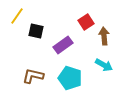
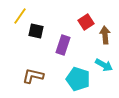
yellow line: moved 3 px right
brown arrow: moved 1 px right, 1 px up
purple rectangle: rotated 36 degrees counterclockwise
cyan pentagon: moved 8 px right, 1 px down
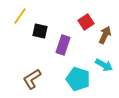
black square: moved 4 px right
brown arrow: rotated 30 degrees clockwise
brown L-shape: moved 1 px left, 3 px down; rotated 45 degrees counterclockwise
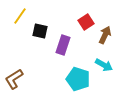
brown L-shape: moved 18 px left
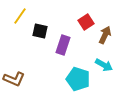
brown L-shape: rotated 125 degrees counterclockwise
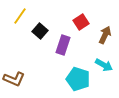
red square: moved 5 px left
black square: rotated 28 degrees clockwise
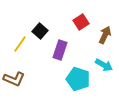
yellow line: moved 28 px down
purple rectangle: moved 3 px left, 5 px down
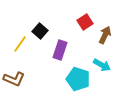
red square: moved 4 px right
cyan arrow: moved 2 px left
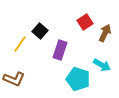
brown arrow: moved 2 px up
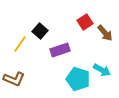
brown arrow: rotated 114 degrees clockwise
purple rectangle: rotated 54 degrees clockwise
cyan arrow: moved 5 px down
